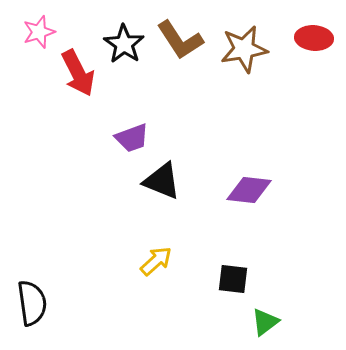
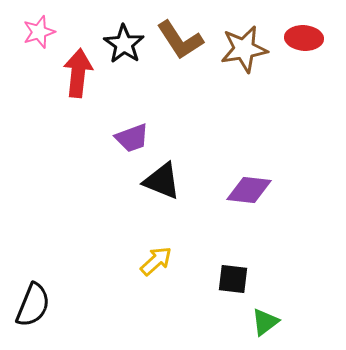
red ellipse: moved 10 px left
red arrow: rotated 147 degrees counterclockwise
black semicircle: moved 1 px right, 2 px down; rotated 30 degrees clockwise
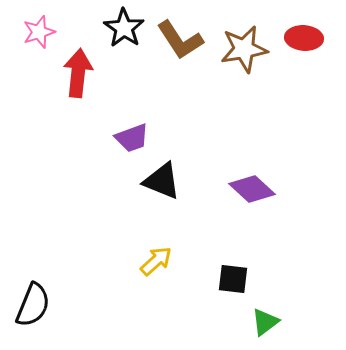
black star: moved 16 px up
purple diamond: moved 3 px right, 1 px up; rotated 36 degrees clockwise
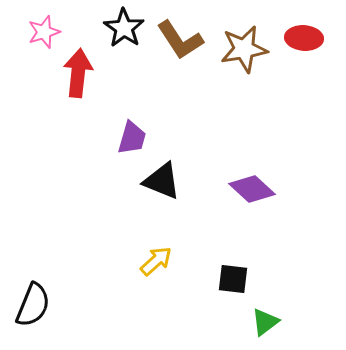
pink star: moved 5 px right
purple trapezoid: rotated 54 degrees counterclockwise
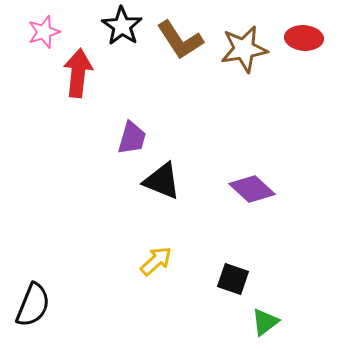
black star: moved 2 px left, 2 px up
black square: rotated 12 degrees clockwise
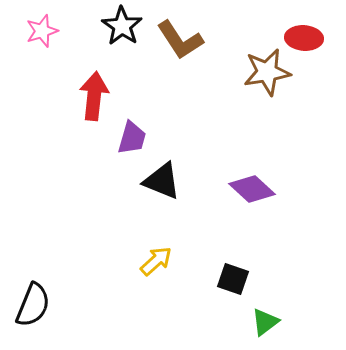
pink star: moved 2 px left, 1 px up
brown star: moved 23 px right, 23 px down
red arrow: moved 16 px right, 23 px down
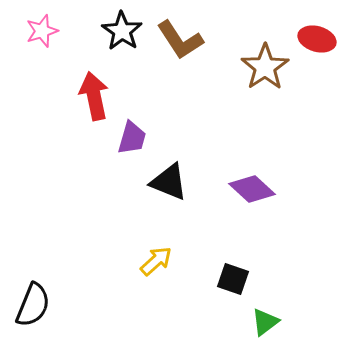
black star: moved 5 px down
red ellipse: moved 13 px right, 1 px down; rotated 12 degrees clockwise
brown star: moved 2 px left, 5 px up; rotated 24 degrees counterclockwise
red arrow: rotated 18 degrees counterclockwise
black triangle: moved 7 px right, 1 px down
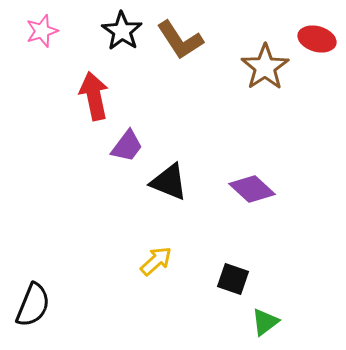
purple trapezoid: moved 5 px left, 8 px down; rotated 21 degrees clockwise
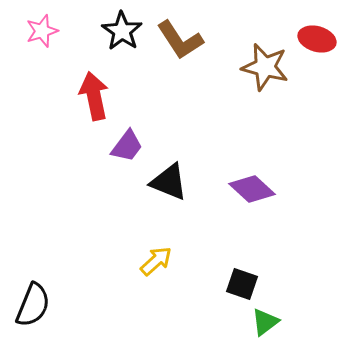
brown star: rotated 24 degrees counterclockwise
black square: moved 9 px right, 5 px down
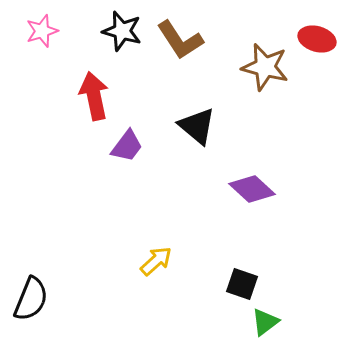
black star: rotated 18 degrees counterclockwise
black triangle: moved 28 px right, 56 px up; rotated 18 degrees clockwise
black semicircle: moved 2 px left, 6 px up
